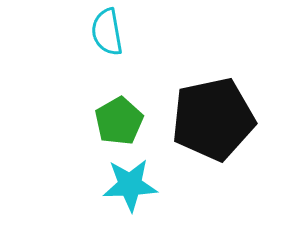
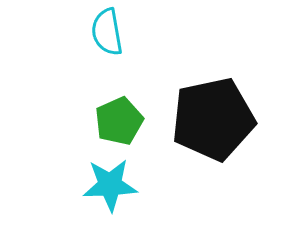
green pentagon: rotated 6 degrees clockwise
cyan star: moved 20 px left
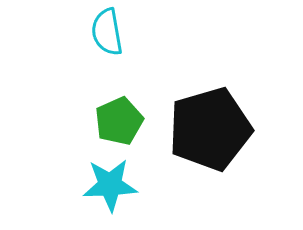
black pentagon: moved 3 px left, 10 px down; rotated 4 degrees counterclockwise
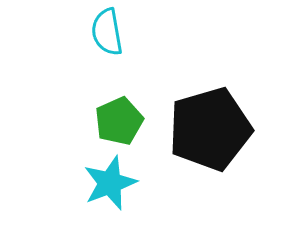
cyan star: moved 2 px up; rotated 18 degrees counterclockwise
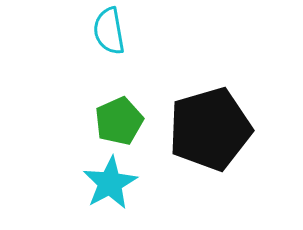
cyan semicircle: moved 2 px right, 1 px up
cyan star: rotated 8 degrees counterclockwise
